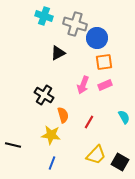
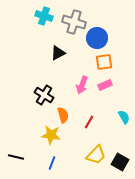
gray cross: moved 1 px left, 2 px up
pink arrow: moved 1 px left
black line: moved 3 px right, 12 px down
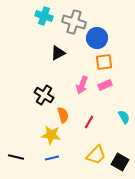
blue line: moved 5 px up; rotated 56 degrees clockwise
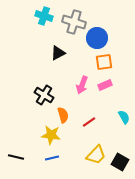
red line: rotated 24 degrees clockwise
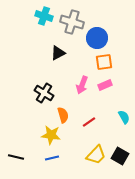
gray cross: moved 2 px left
black cross: moved 2 px up
black square: moved 6 px up
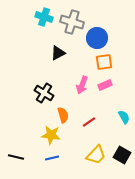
cyan cross: moved 1 px down
black square: moved 2 px right, 1 px up
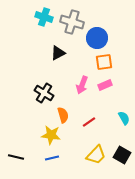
cyan semicircle: moved 1 px down
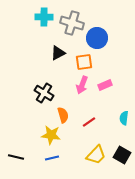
cyan cross: rotated 18 degrees counterclockwise
gray cross: moved 1 px down
orange square: moved 20 px left
cyan semicircle: rotated 144 degrees counterclockwise
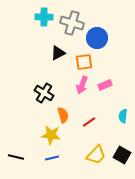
cyan semicircle: moved 1 px left, 2 px up
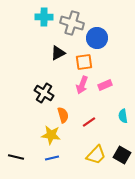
cyan semicircle: rotated 16 degrees counterclockwise
